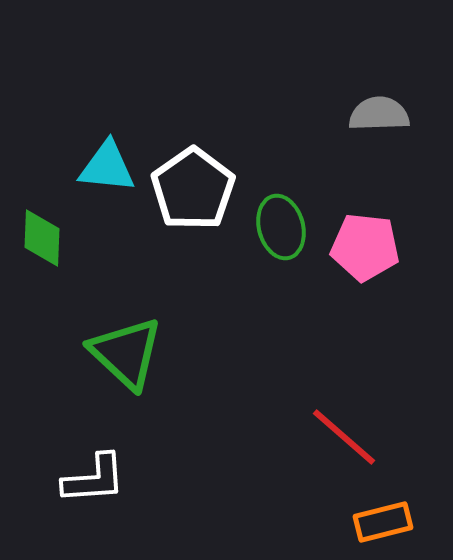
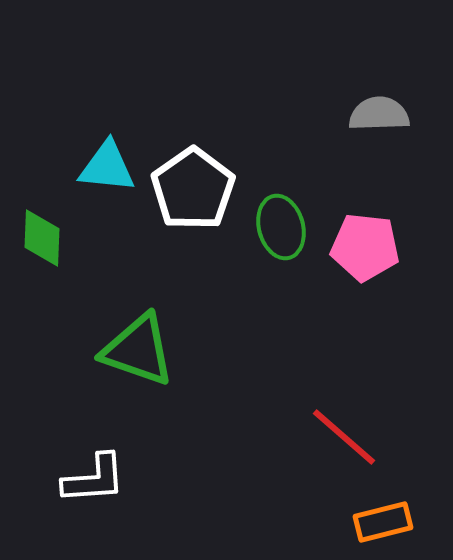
green triangle: moved 12 px right, 3 px up; rotated 24 degrees counterclockwise
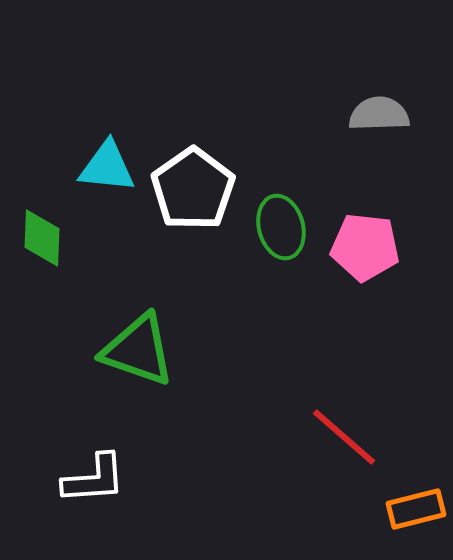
orange rectangle: moved 33 px right, 13 px up
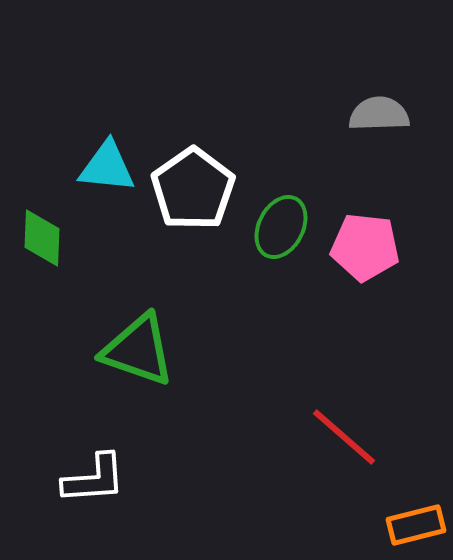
green ellipse: rotated 42 degrees clockwise
orange rectangle: moved 16 px down
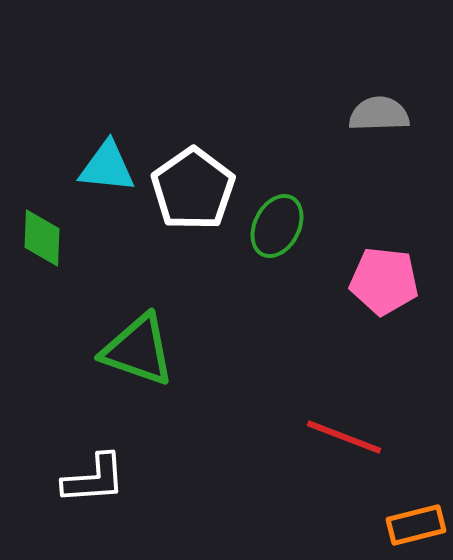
green ellipse: moved 4 px left, 1 px up
pink pentagon: moved 19 px right, 34 px down
red line: rotated 20 degrees counterclockwise
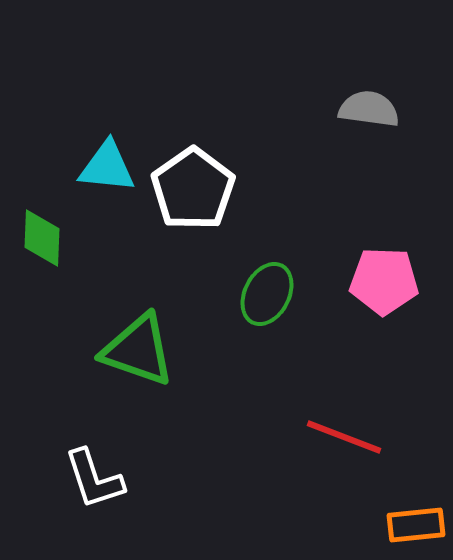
gray semicircle: moved 10 px left, 5 px up; rotated 10 degrees clockwise
green ellipse: moved 10 px left, 68 px down
pink pentagon: rotated 4 degrees counterclockwise
white L-shape: rotated 76 degrees clockwise
orange rectangle: rotated 8 degrees clockwise
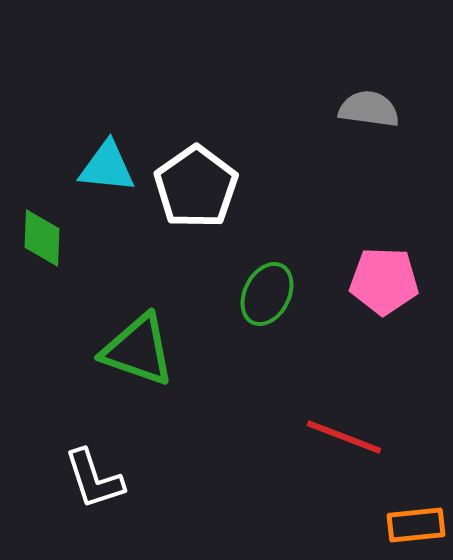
white pentagon: moved 3 px right, 2 px up
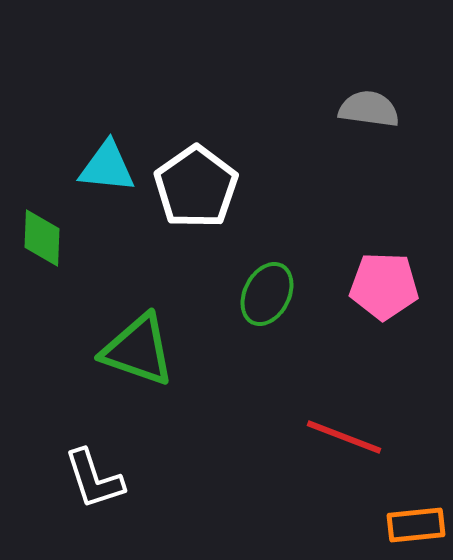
pink pentagon: moved 5 px down
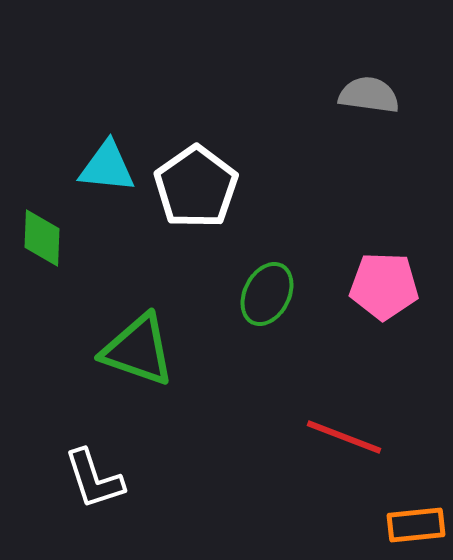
gray semicircle: moved 14 px up
